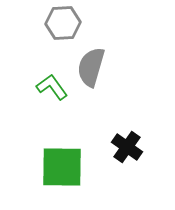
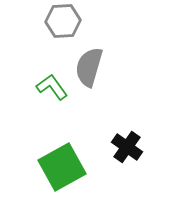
gray hexagon: moved 2 px up
gray semicircle: moved 2 px left
green square: rotated 30 degrees counterclockwise
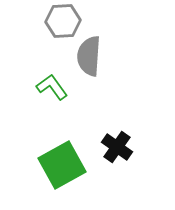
gray semicircle: moved 11 px up; rotated 12 degrees counterclockwise
black cross: moved 10 px left
green square: moved 2 px up
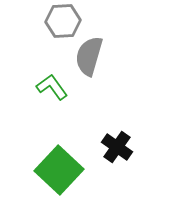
gray semicircle: rotated 12 degrees clockwise
green square: moved 3 px left, 5 px down; rotated 18 degrees counterclockwise
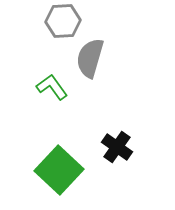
gray semicircle: moved 1 px right, 2 px down
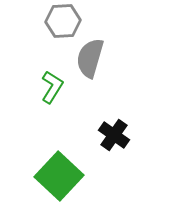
green L-shape: rotated 68 degrees clockwise
black cross: moved 3 px left, 12 px up
green square: moved 6 px down
